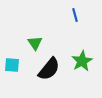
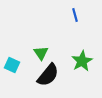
green triangle: moved 6 px right, 10 px down
cyan square: rotated 21 degrees clockwise
black semicircle: moved 1 px left, 6 px down
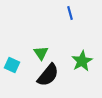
blue line: moved 5 px left, 2 px up
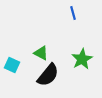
blue line: moved 3 px right
green triangle: rotated 28 degrees counterclockwise
green star: moved 2 px up
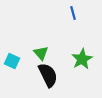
green triangle: rotated 21 degrees clockwise
cyan square: moved 4 px up
black semicircle: rotated 65 degrees counterclockwise
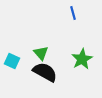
black semicircle: moved 3 px left, 3 px up; rotated 35 degrees counterclockwise
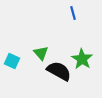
green star: rotated 10 degrees counterclockwise
black semicircle: moved 14 px right, 1 px up
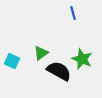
green triangle: rotated 35 degrees clockwise
green star: rotated 10 degrees counterclockwise
